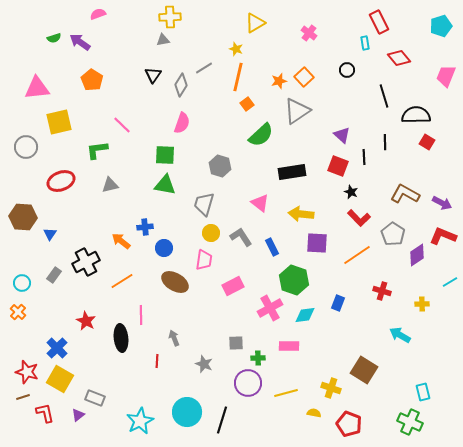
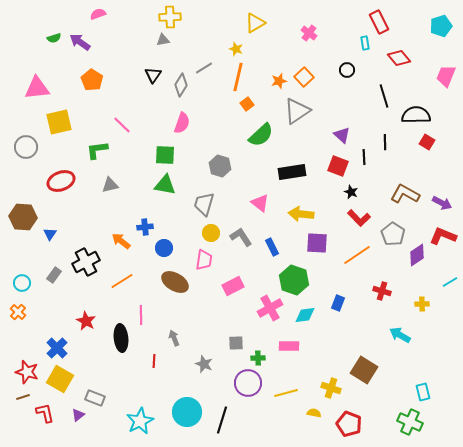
red line at (157, 361): moved 3 px left
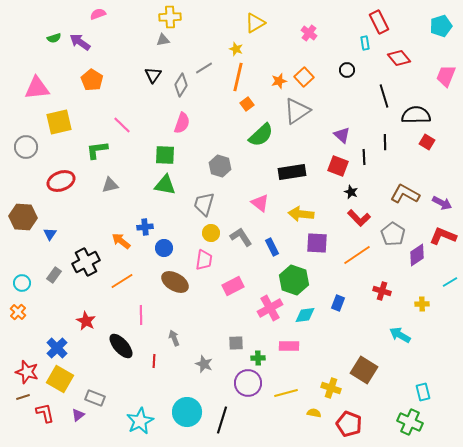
black ellipse at (121, 338): moved 8 px down; rotated 36 degrees counterclockwise
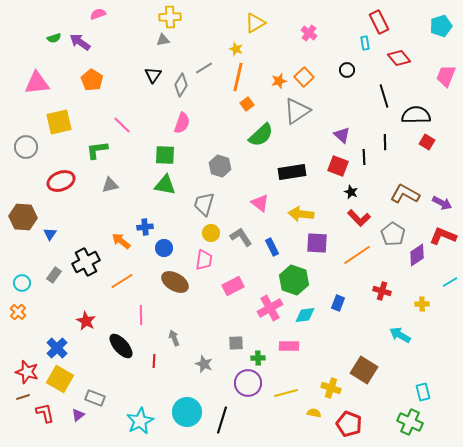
pink triangle at (37, 88): moved 5 px up
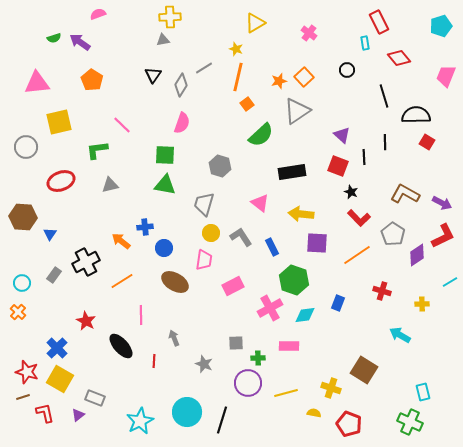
red L-shape at (443, 236): rotated 132 degrees clockwise
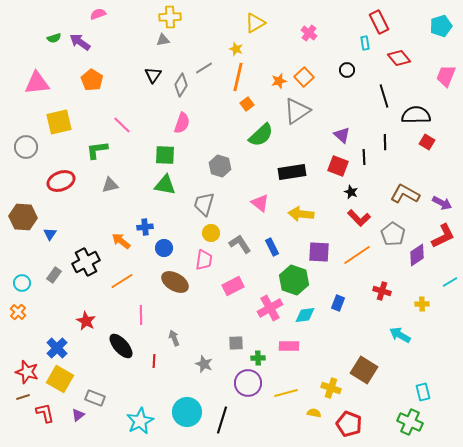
gray L-shape at (241, 237): moved 1 px left, 7 px down
purple square at (317, 243): moved 2 px right, 9 px down
